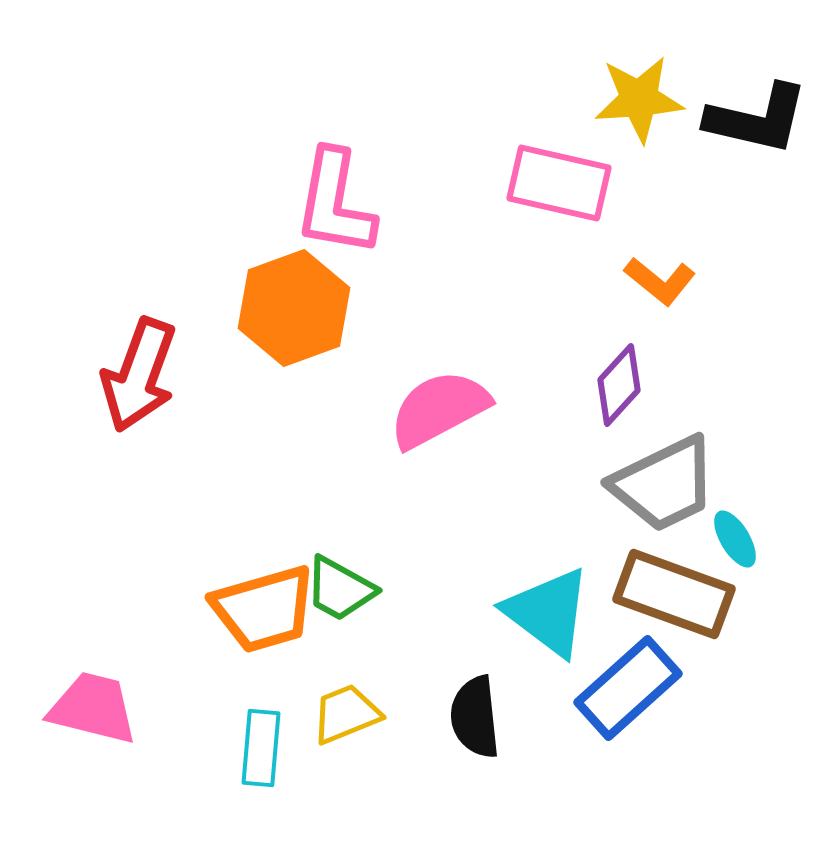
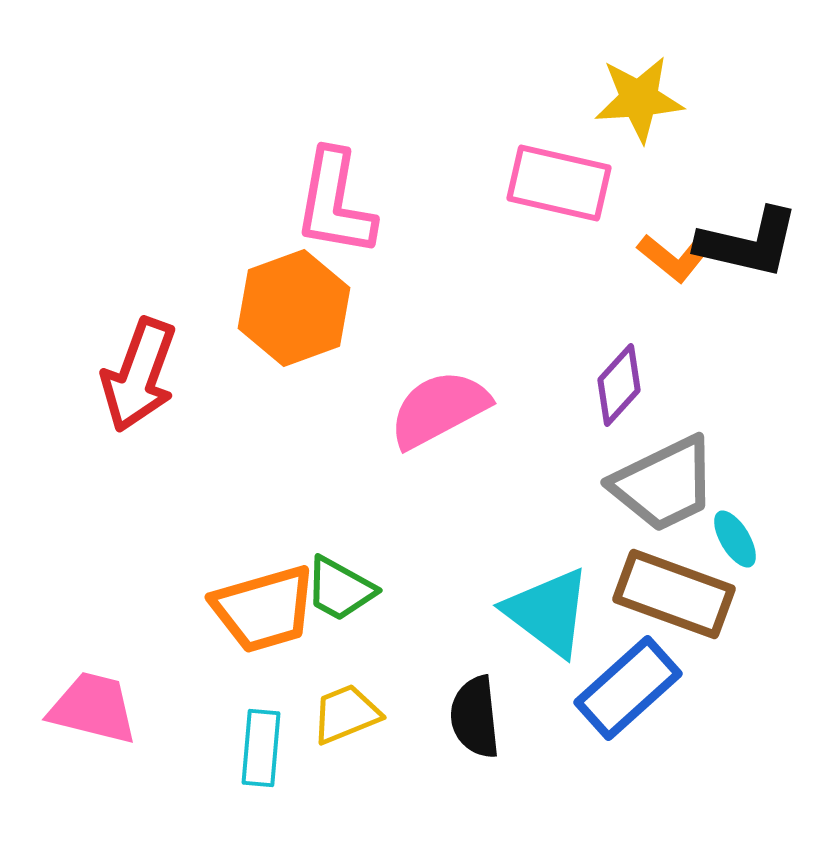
black L-shape: moved 9 px left, 124 px down
orange L-shape: moved 13 px right, 23 px up
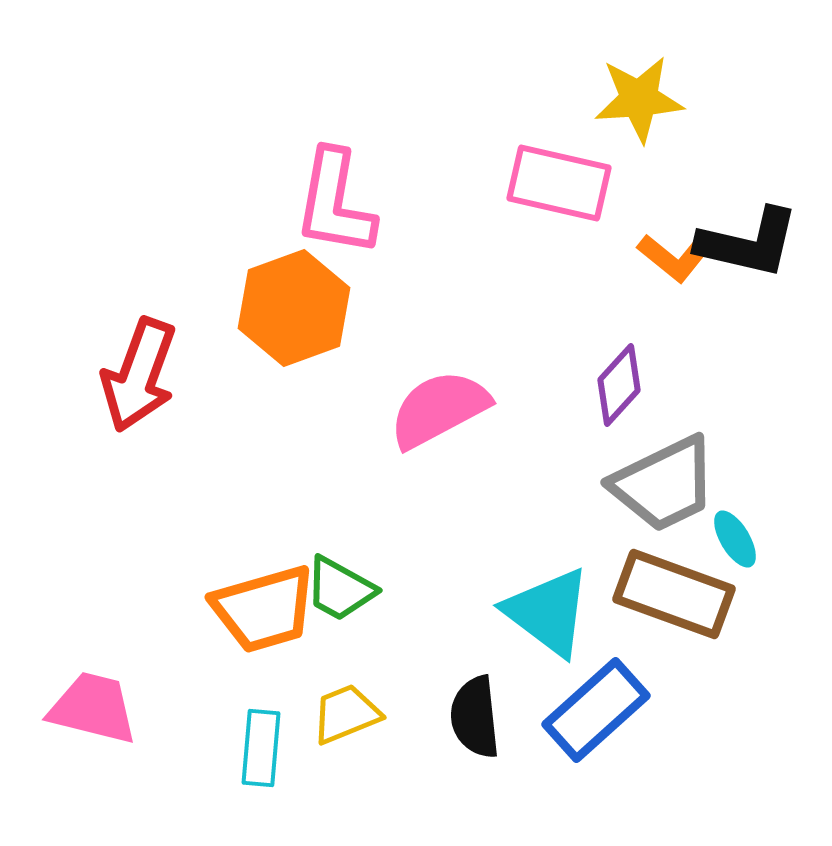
blue rectangle: moved 32 px left, 22 px down
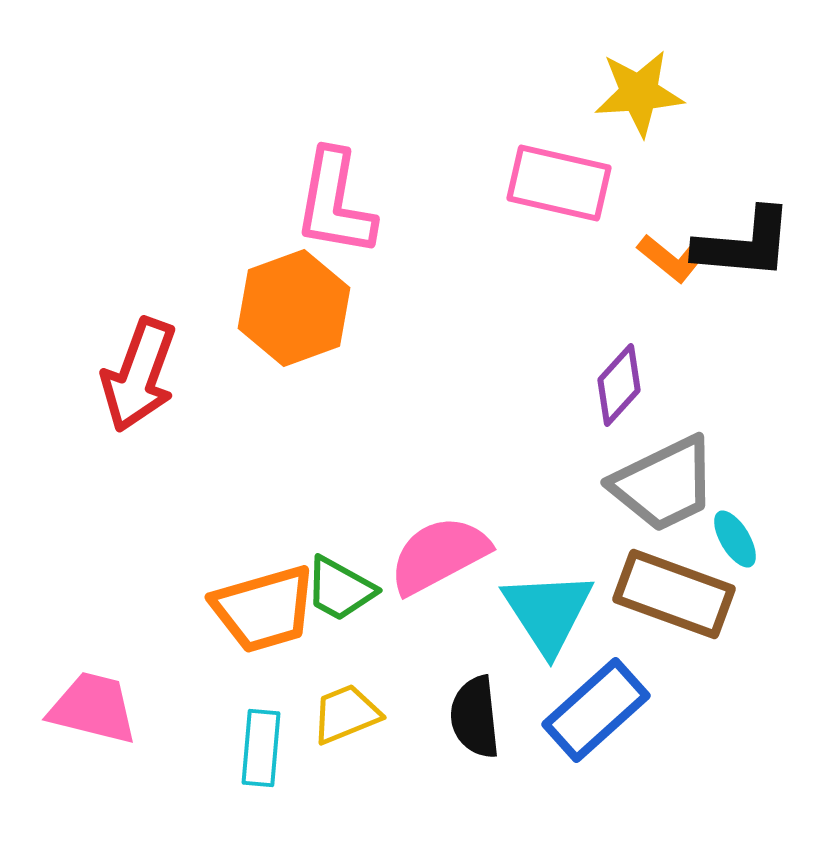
yellow star: moved 6 px up
black L-shape: moved 4 px left, 1 px down; rotated 8 degrees counterclockwise
pink semicircle: moved 146 px down
cyan triangle: rotated 20 degrees clockwise
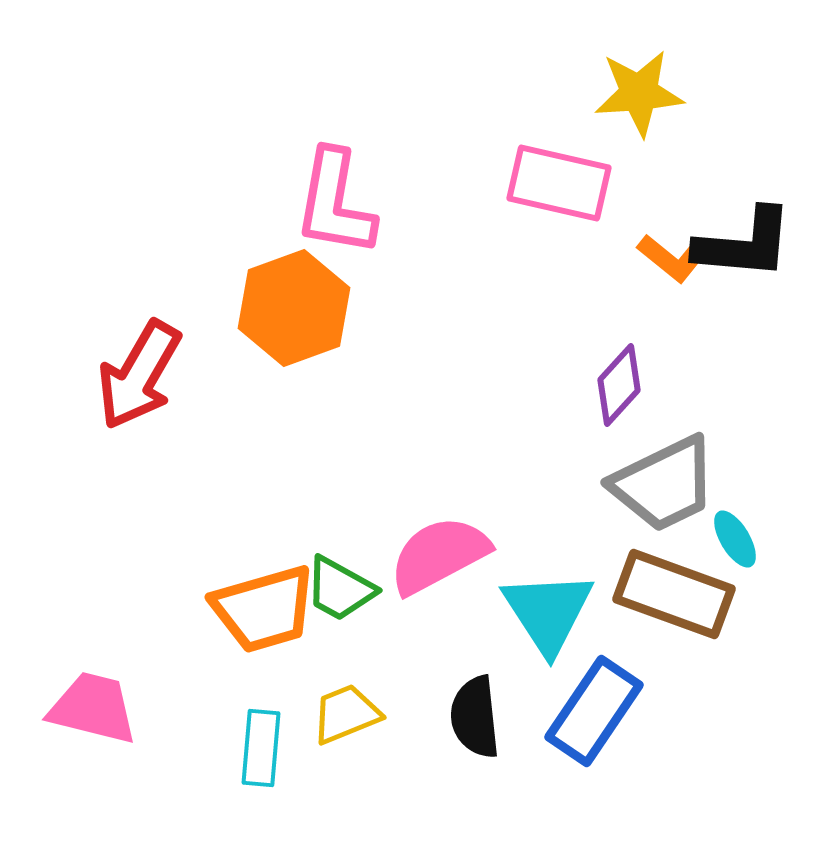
red arrow: rotated 10 degrees clockwise
blue rectangle: moved 2 px left, 1 px down; rotated 14 degrees counterclockwise
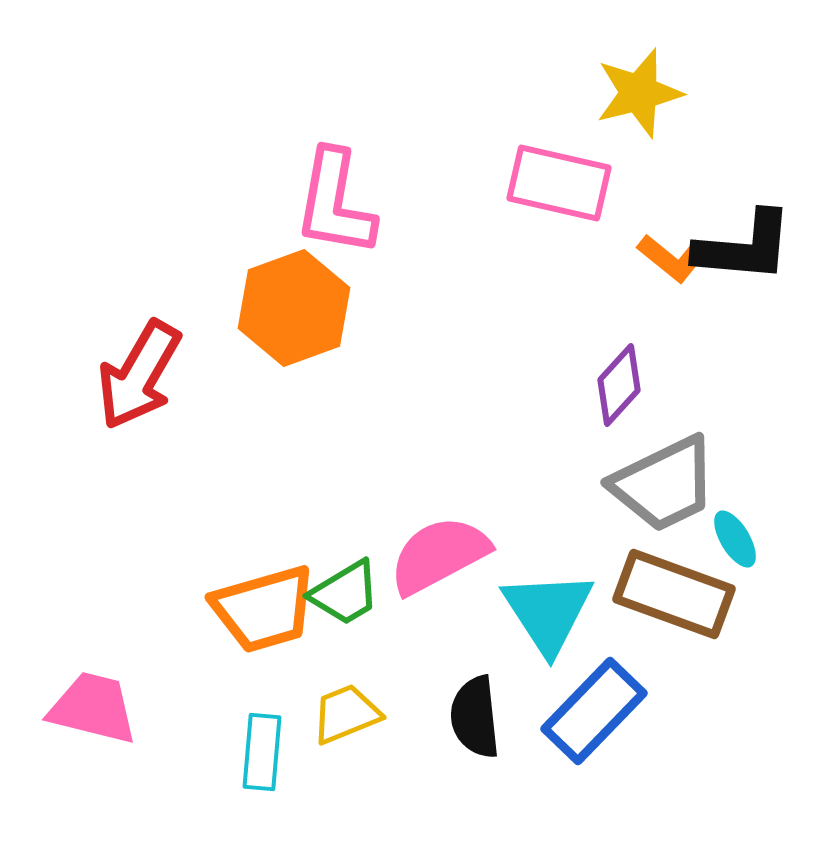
yellow star: rotated 10 degrees counterclockwise
black L-shape: moved 3 px down
green trapezoid: moved 5 px right, 4 px down; rotated 60 degrees counterclockwise
blue rectangle: rotated 10 degrees clockwise
cyan rectangle: moved 1 px right, 4 px down
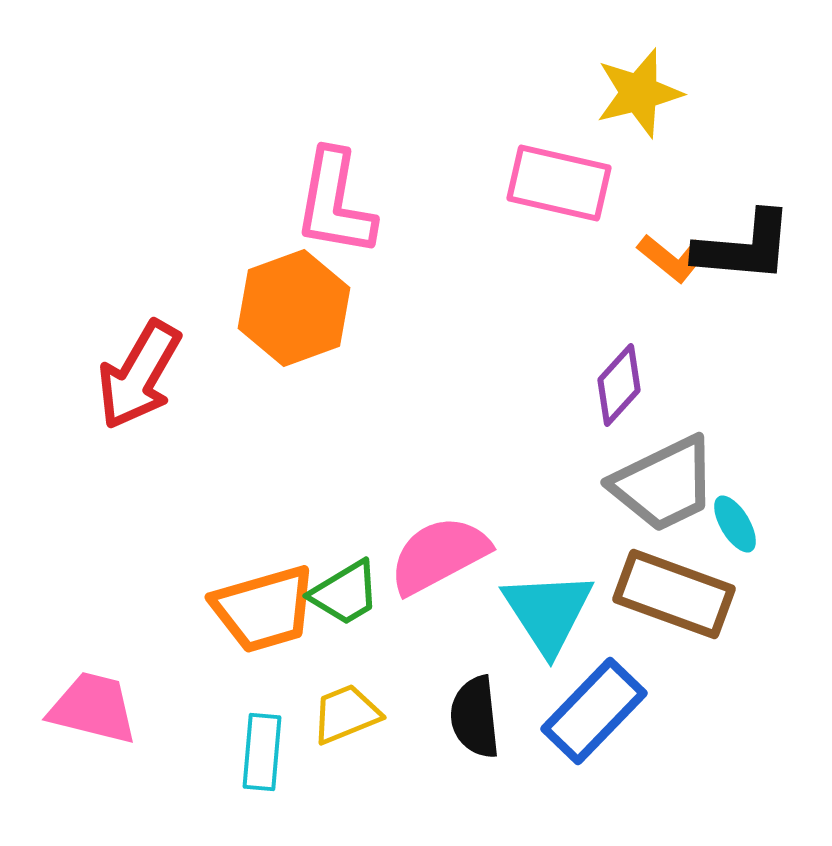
cyan ellipse: moved 15 px up
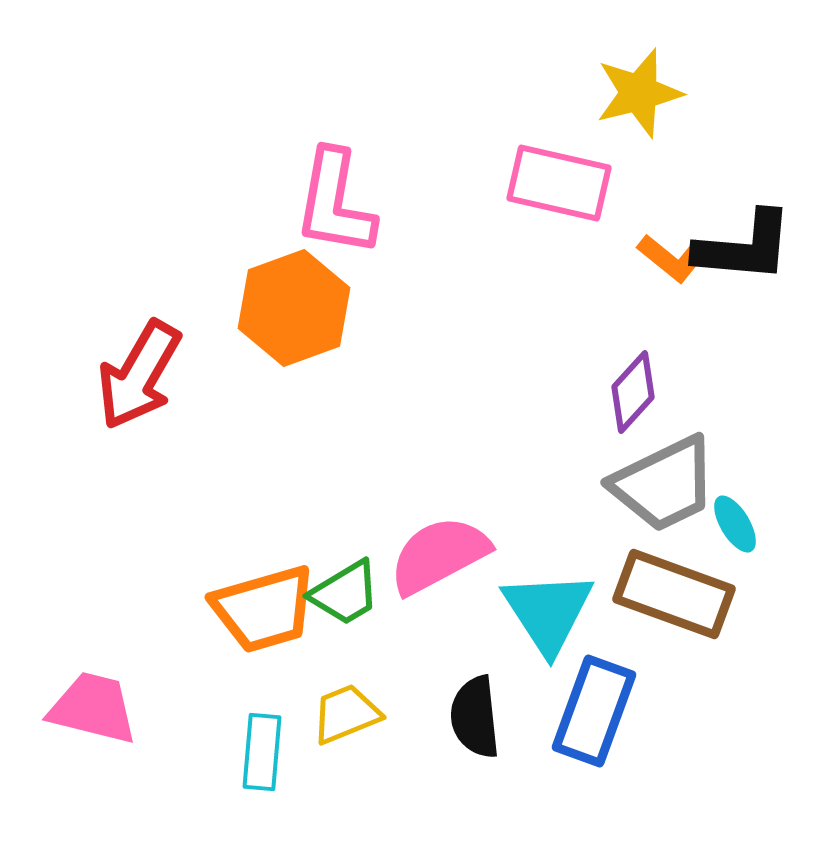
purple diamond: moved 14 px right, 7 px down
blue rectangle: rotated 24 degrees counterclockwise
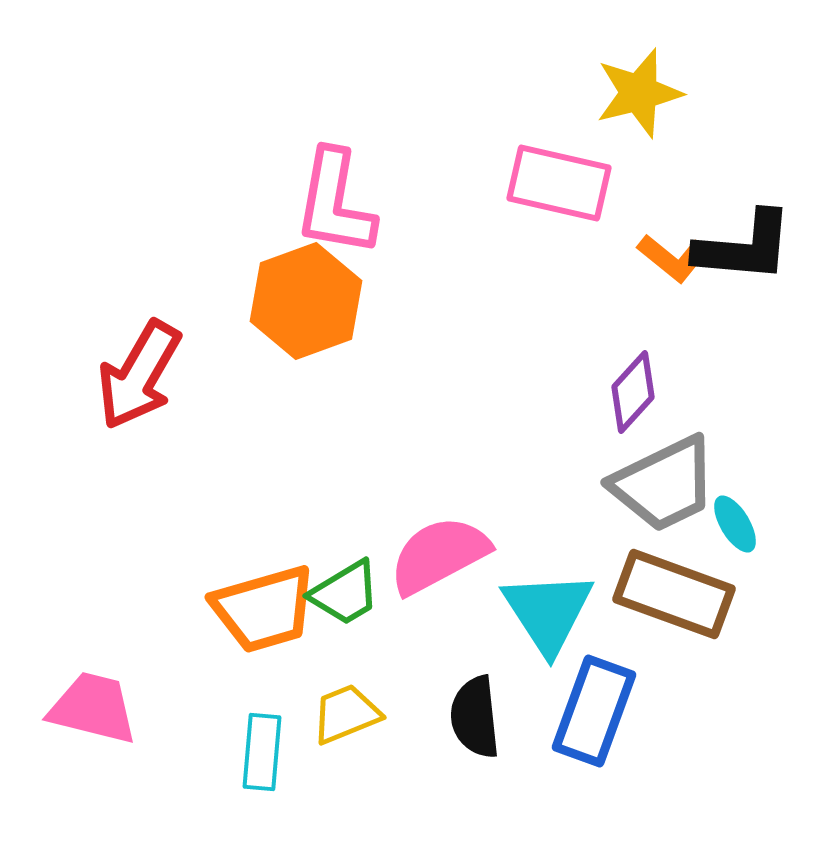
orange hexagon: moved 12 px right, 7 px up
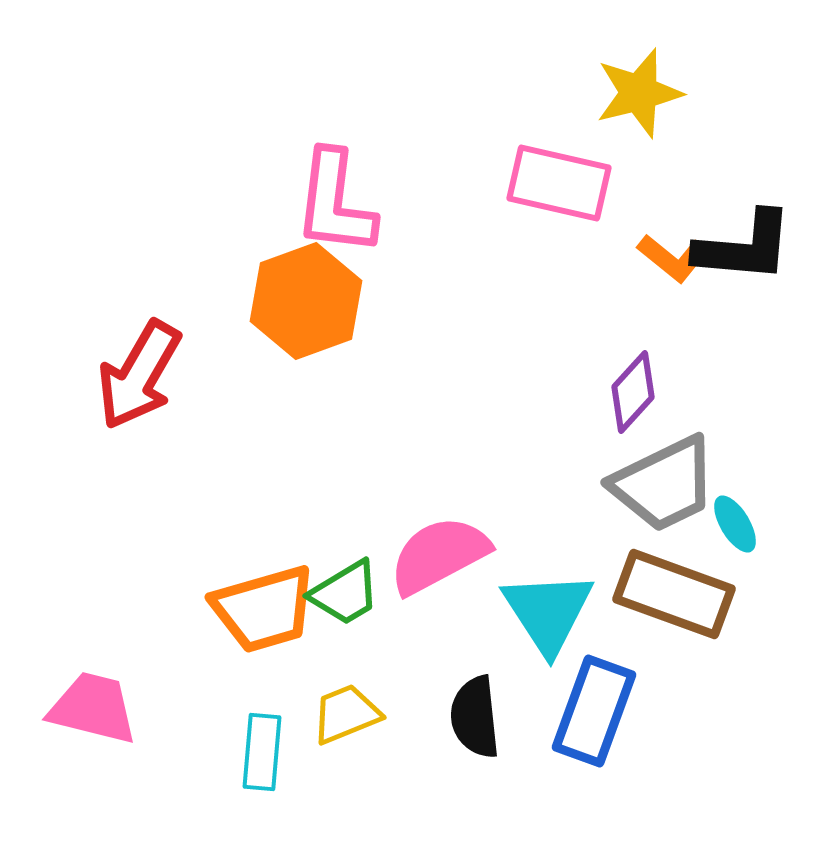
pink L-shape: rotated 3 degrees counterclockwise
